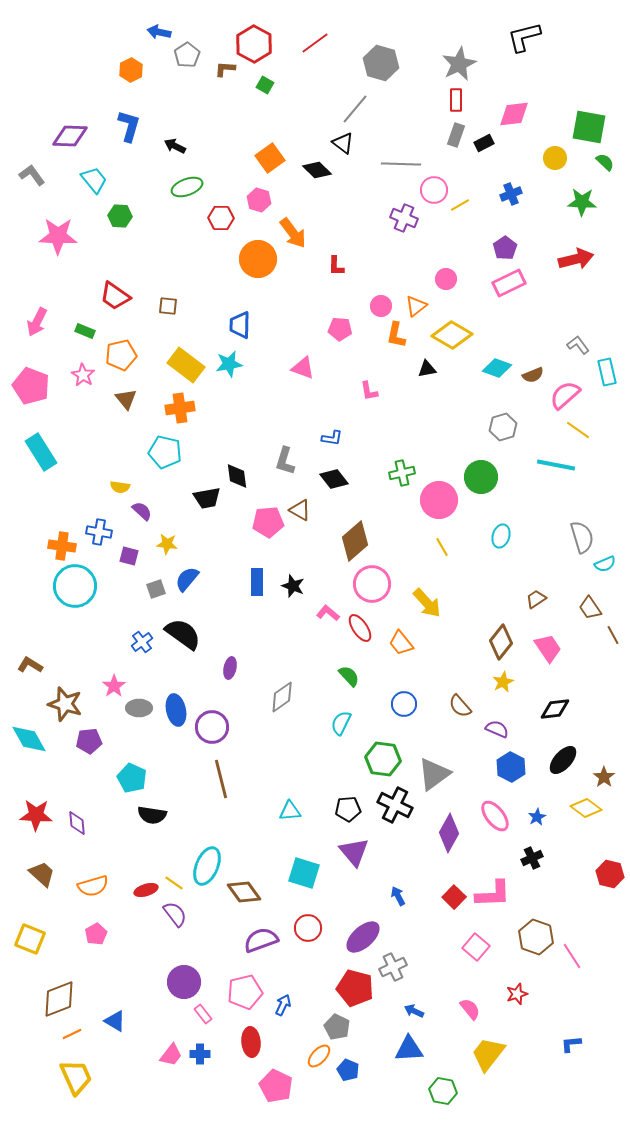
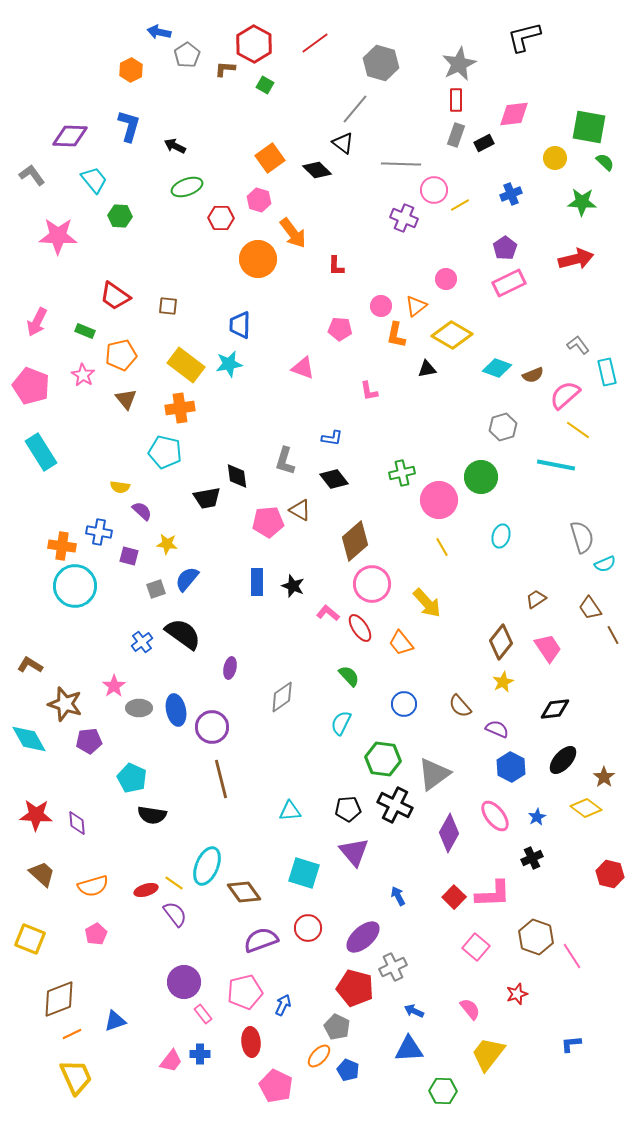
blue triangle at (115, 1021): rotated 50 degrees counterclockwise
pink trapezoid at (171, 1055): moved 6 px down
green hexagon at (443, 1091): rotated 8 degrees counterclockwise
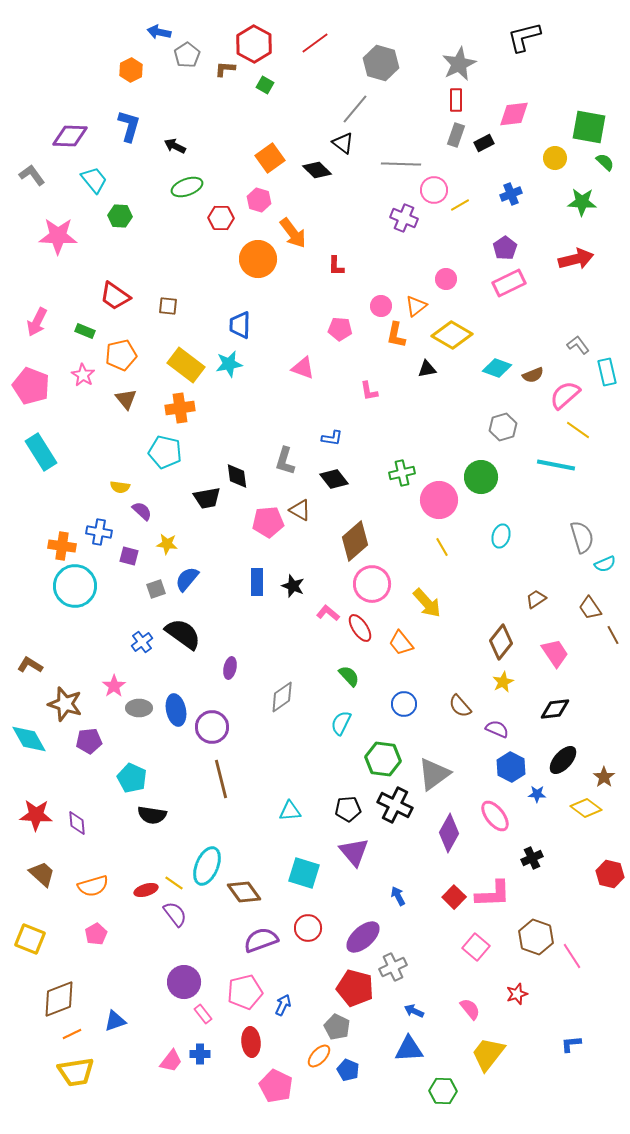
pink trapezoid at (548, 648): moved 7 px right, 5 px down
blue star at (537, 817): moved 23 px up; rotated 30 degrees clockwise
yellow trapezoid at (76, 1077): moved 5 px up; rotated 105 degrees clockwise
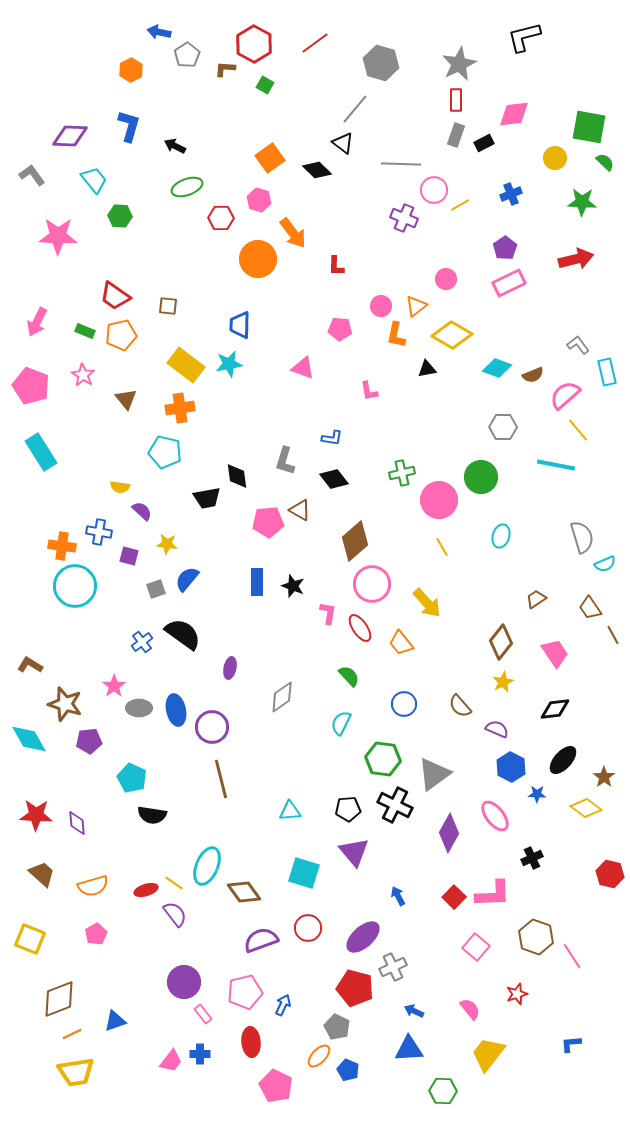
orange pentagon at (121, 355): moved 20 px up
gray hexagon at (503, 427): rotated 16 degrees clockwise
yellow line at (578, 430): rotated 15 degrees clockwise
pink L-shape at (328, 613): rotated 60 degrees clockwise
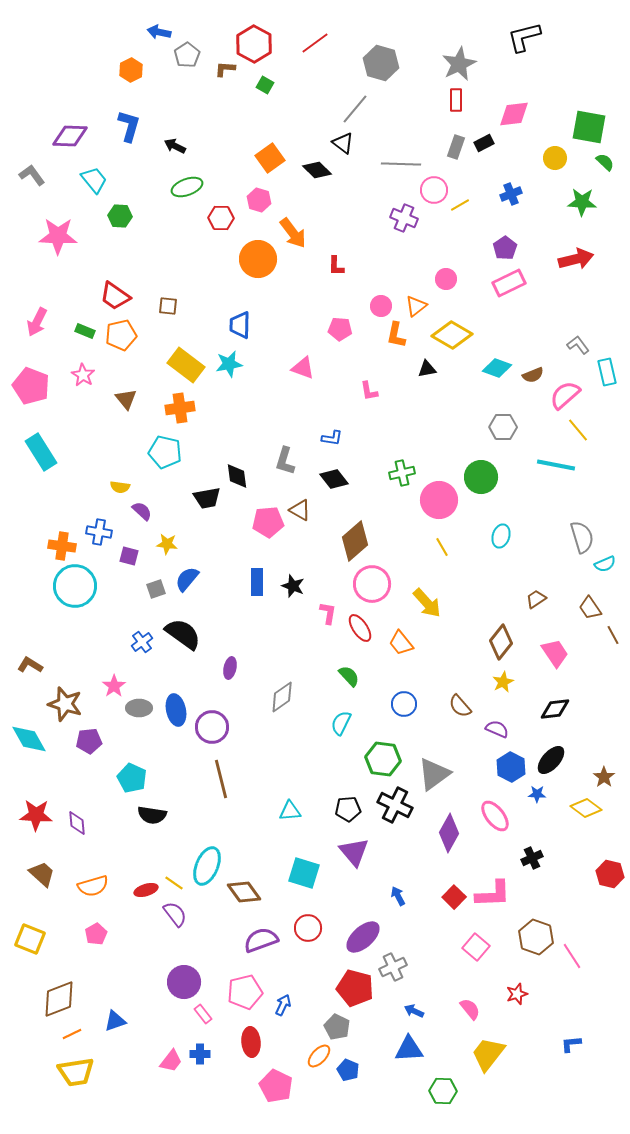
gray rectangle at (456, 135): moved 12 px down
black ellipse at (563, 760): moved 12 px left
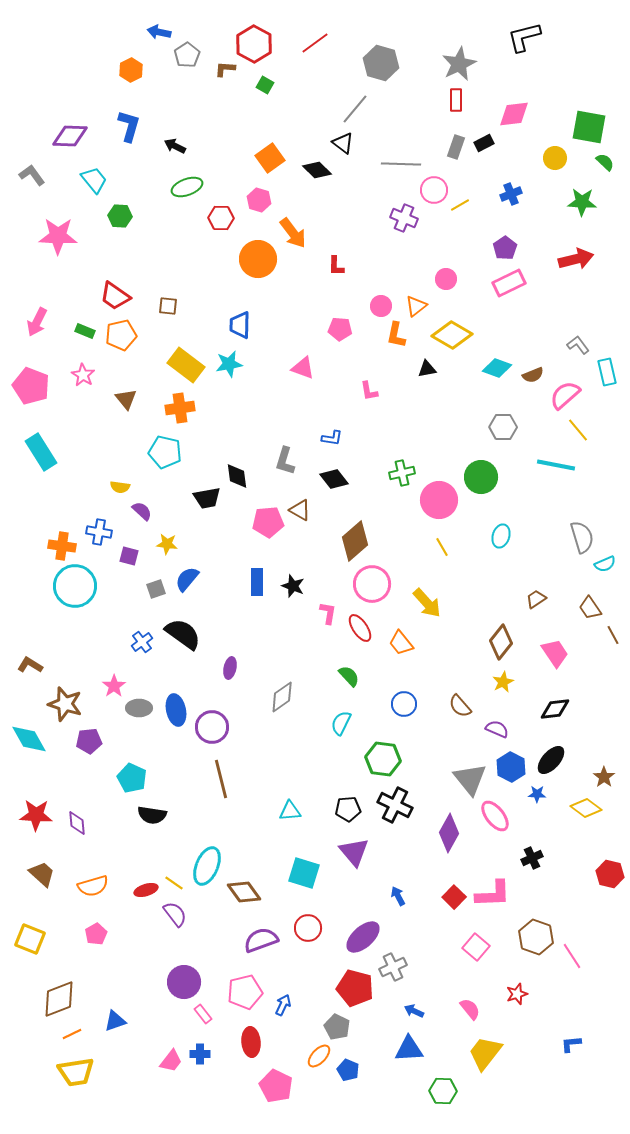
gray triangle at (434, 774): moved 36 px right, 5 px down; rotated 33 degrees counterclockwise
yellow trapezoid at (488, 1054): moved 3 px left, 1 px up
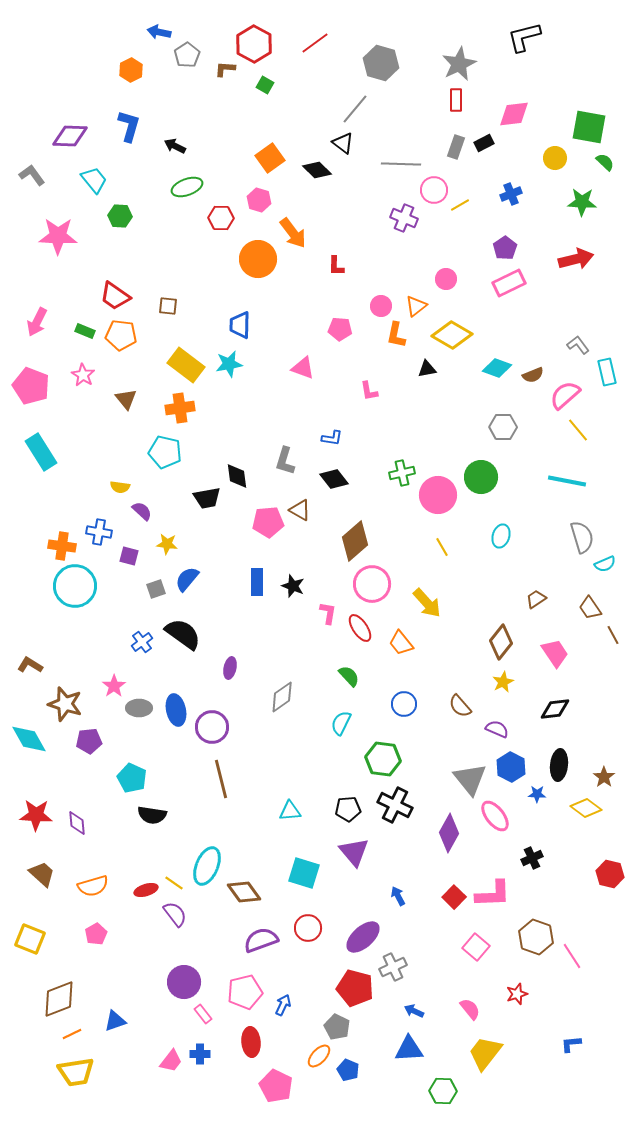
orange pentagon at (121, 335): rotated 20 degrees clockwise
cyan line at (556, 465): moved 11 px right, 16 px down
pink circle at (439, 500): moved 1 px left, 5 px up
black ellipse at (551, 760): moved 8 px right, 5 px down; rotated 36 degrees counterclockwise
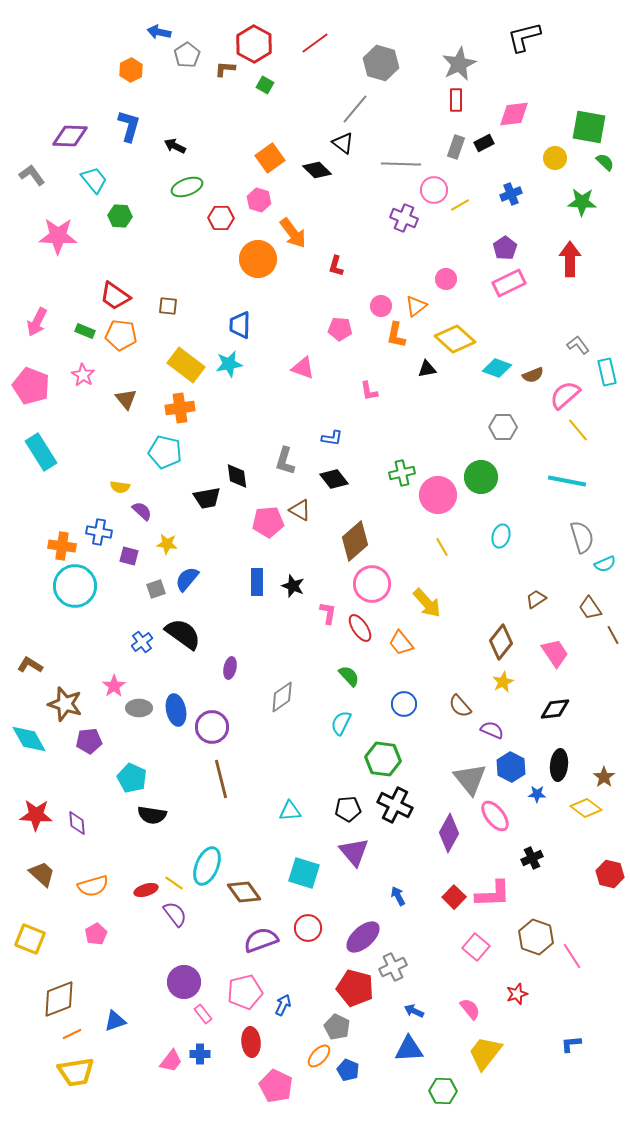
red arrow at (576, 259): moved 6 px left; rotated 76 degrees counterclockwise
red L-shape at (336, 266): rotated 15 degrees clockwise
yellow diamond at (452, 335): moved 3 px right, 4 px down; rotated 12 degrees clockwise
purple semicircle at (497, 729): moved 5 px left, 1 px down
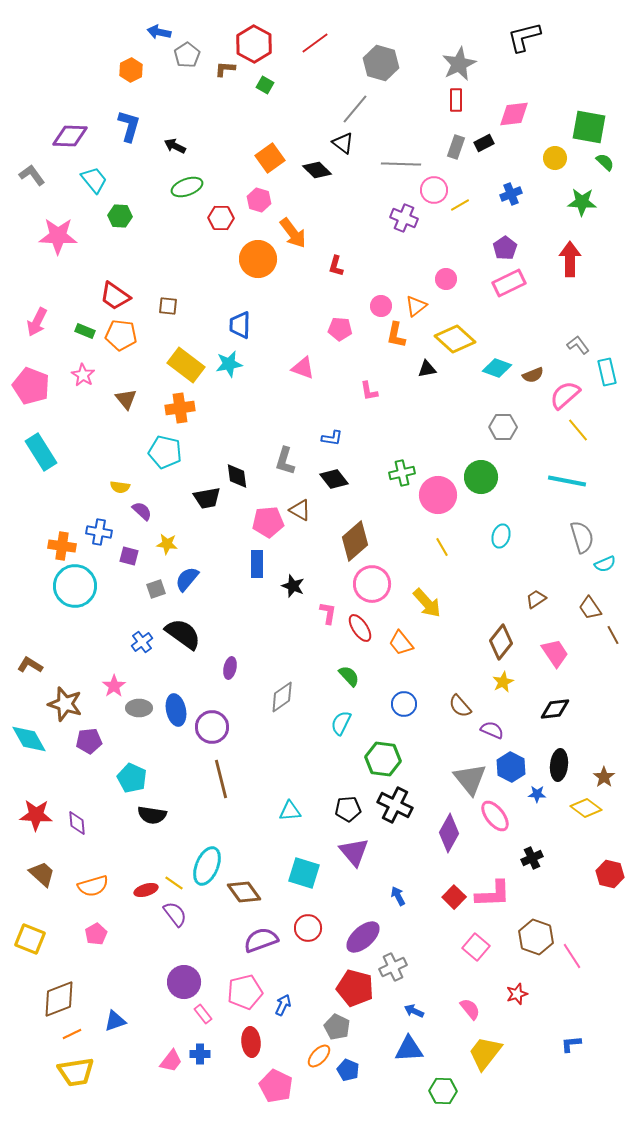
blue rectangle at (257, 582): moved 18 px up
